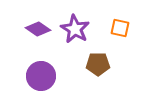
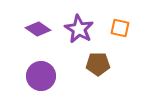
purple star: moved 4 px right
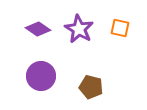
brown pentagon: moved 7 px left, 23 px down; rotated 15 degrees clockwise
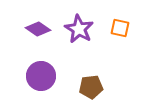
brown pentagon: rotated 20 degrees counterclockwise
